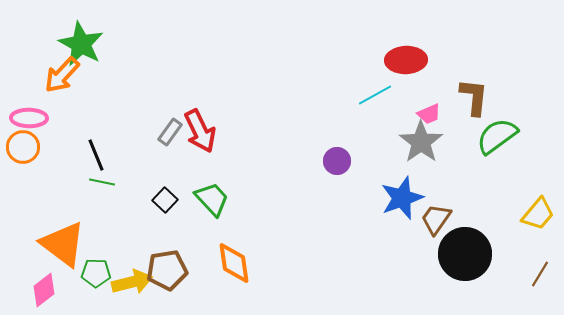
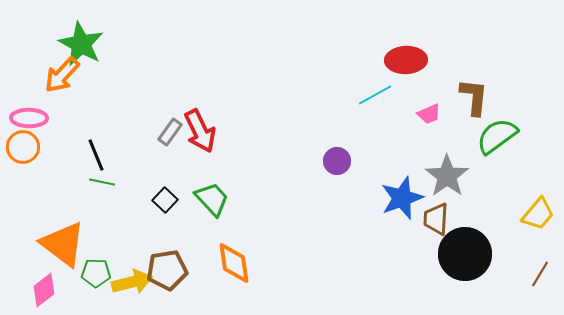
gray star: moved 26 px right, 34 px down
brown trapezoid: rotated 32 degrees counterclockwise
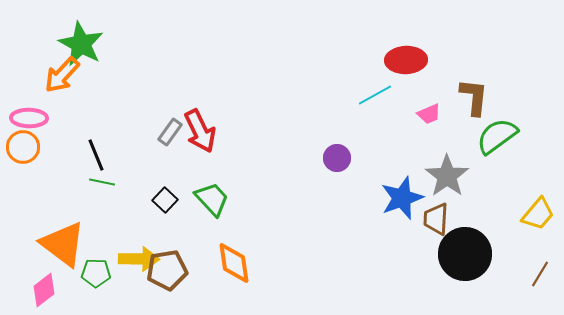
purple circle: moved 3 px up
yellow arrow: moved 7 px right, 23 px up; rotated 15 degrees clockwise
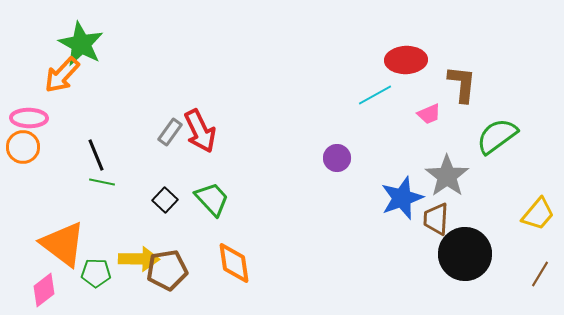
brown L-shape: moved 12 px left, 13 px up
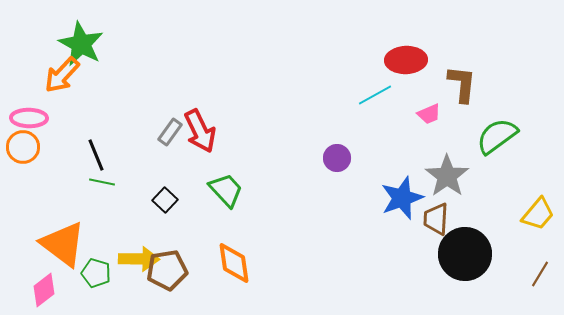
green trapezoid: moved 14 px right, 9 px up
green pentagon: rotated 16 degrees clockwise
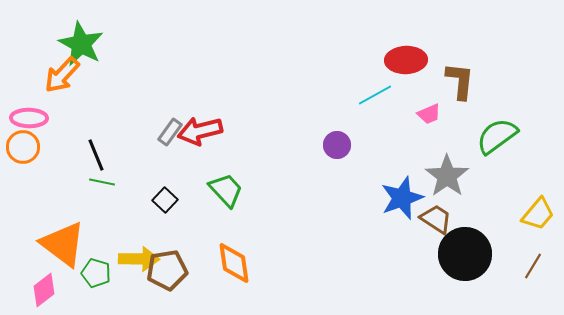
brown L-shape: moved 2 px left, 3 px up
red arrow: rotated 102 degrees clockwise
purple circle: moved 13 px up
brown trapezoid: rotated 120 degrees clockwise
brown line: moved 7 px left, 8 px up
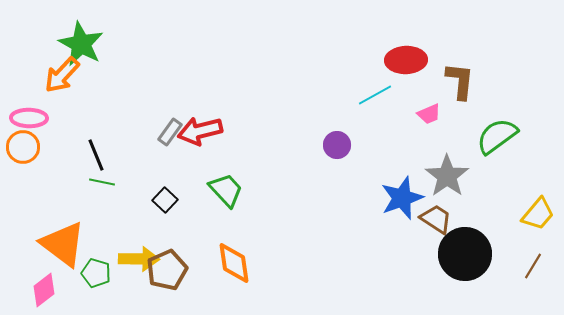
brown pentagon: rotated 15 degrees counterclockwise
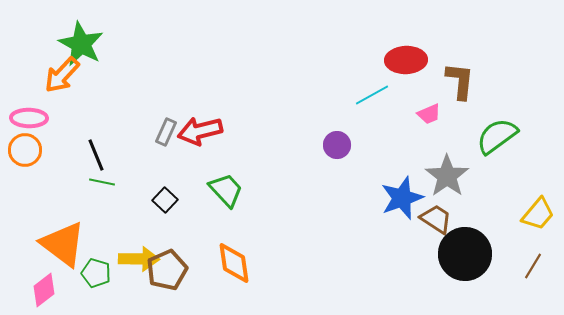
cyan line: moved 3 px left
gray rectangle: moved 4 px left; rotated 12 degrees counterclockwise
orange circle: moved 2 px right, 3 px down
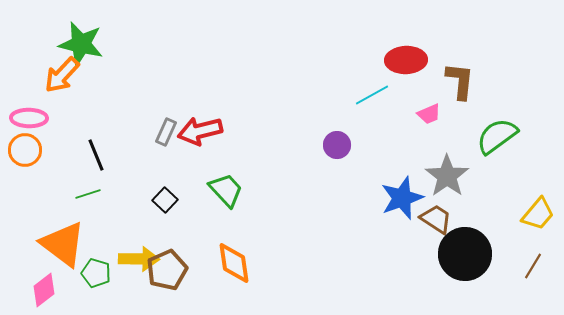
green star: rotated 15 degrees counterclockwise
green line: moved 14 px left, 12 px down; rotated 30 degrees counterclockwise
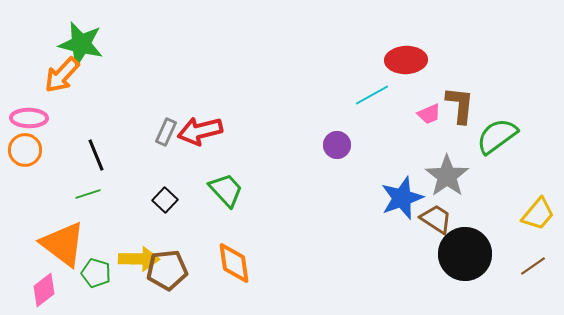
brown L-shape: moved 24 px down
brown line: rotated 24 degrees clockwise
brown pentagon: rotated 18 degrees clockwise
